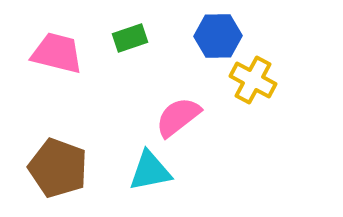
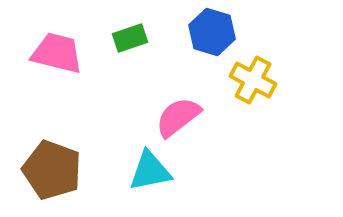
blue hexagon: moved 6 px left, 4 px up; rotated 18 degrees clockwise
brown pentagon: moved 6 px left, 2 px down
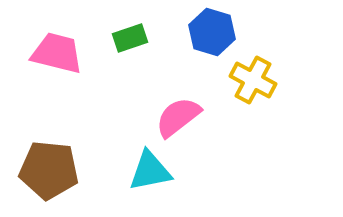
brown pentagon: moved 3 px left; rotated 14 degrees counterclockwise
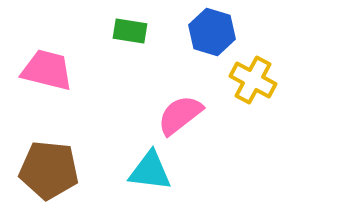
green rectangle: moved 7 px up; rotated 28 degrees clockwise
pink trapezoid: moved 10 px left, 17 px down
pink semicircle: moved 2 px right, 2 px up
cyan triangle: rotated 18 degrees clockwise
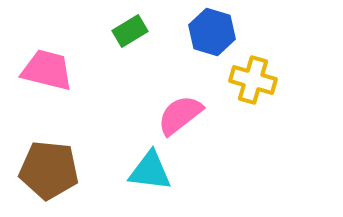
green rectangle: rotated 40 degrees counterclockwise
yellow cross: rotated 12 degrees counterclockwise
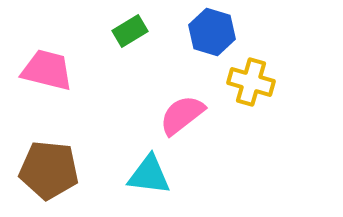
yellow cross: moved 2 px left, 2 px down
pink semicircle: moved 2 px right
cyan triangle: moved 1 px left, 4 px down
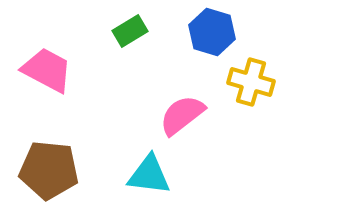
pink trapezoid: rotated 14 degrees clockwise
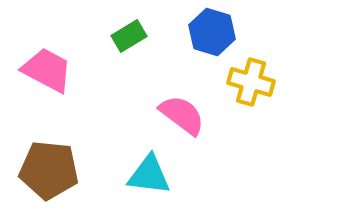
green rectangle: moved 1 px left, 5 px down
pink semicircle: rotated 75 degrees clockwise
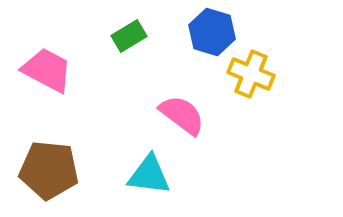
yellow cross: moved 8 px up; rotated 6 degrees clockwise
